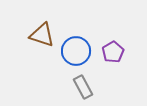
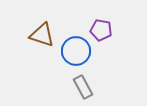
purple pentagon: moved 12 px left, 22 px up; rotated 30 degrees counterclockwise
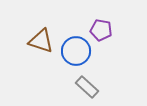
brown triangle: moved 1 px left, 6 px down
gray rectangle: moved 4 px right; rotated 20 degrees counterclockwise
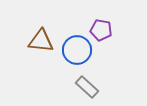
brown triangle: rotated 12 degrees counterclockwise
blue circle: moved 1 px right, 1 px up
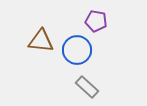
purple pentagon: moved 5 px left, 9 px up
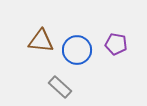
purple pentagon: moved 20 px right, 23 px down
gray rectangle: moved 27 px left
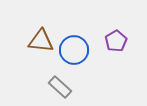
purple pentagon: moved 3 px up; rotated 30 degrees clockwise
blue circle: moved 3 px left
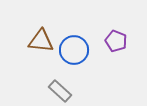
purple pentagon: rotated 20 degrees counterclockwise
gray rectangle: moved 4 px down
